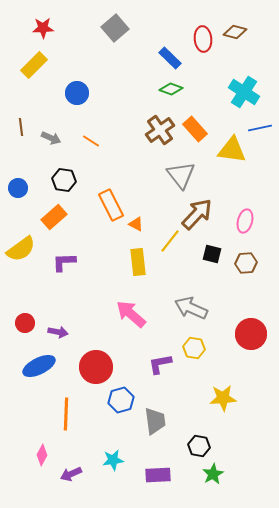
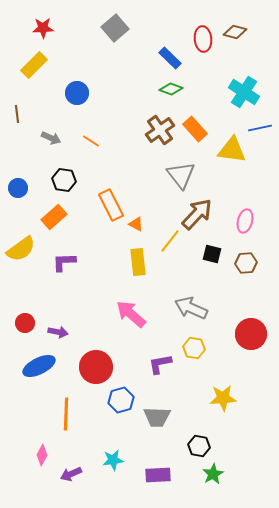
brown line at (21, 127): moved 4 px left, 13 px up
gray trapezoid at (155, 421): moved 2 px right, 4 px up; rotated 100 degrees clockwise
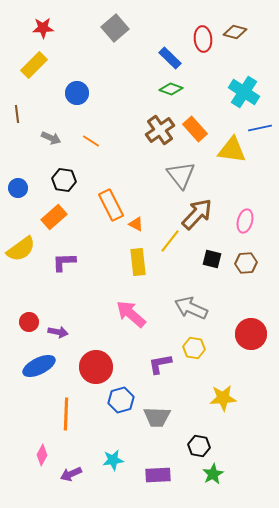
black square at (212, 254): moved 5 px down
red circle at (25, 323): moved 4 px right, 1 px up
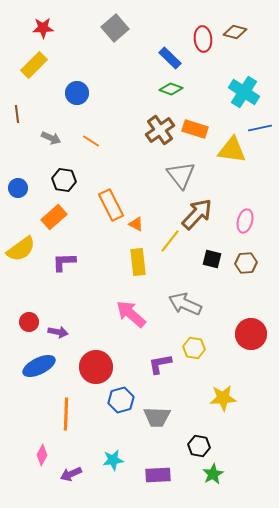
orange rectangle at (195, 129): rotated 30 degrees counterclockwise
gray arrow at (191, 308): moved 6 px left, 4 px up
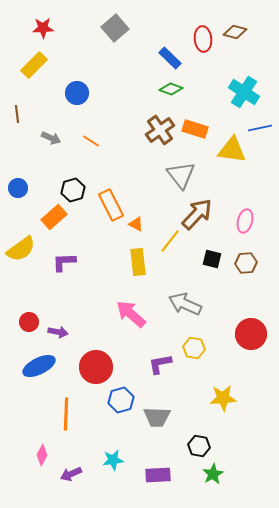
black hexagon at (64, 180): moved 9 px right, 10 px down; rotated 25 degrees counterclockwise
